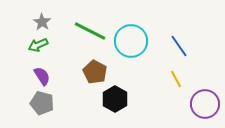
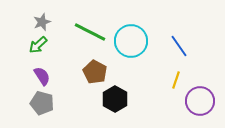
gray star: rotated 18 degrees clockwise
green line: moved 1 px down
green arrow: rotated 18 degrees counterclockwise
yellow line: moved 1 px down; rotated 48 degrees clockwise
purple circle: moved 5 px left, 3 px up
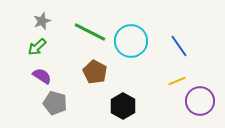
gray star: moved 1 px up
green arrow: moved 1 px left, 2 px down
purple semicircle: rotated 24 degrees counterclockwise
yellow line: moved 1 px right, 1 px down; rotated 48 degrees clockwise
black hexagon: moved 8 px right, 7 px down
gray pentagon: moved 13 px right
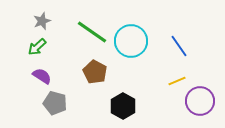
green line: moved 2 px right; rotated 8 degrees clockwise
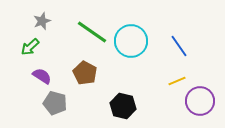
green arrow: moved 7 px left
brown pentagon: moved 10 px left, 1 px down
black hexagon: rotated 15 degrees counterclockwise
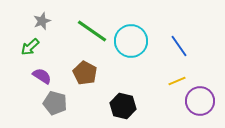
green line: moved 1 px up
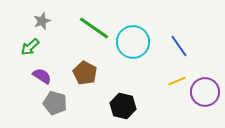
green line: moved 2 px right, 3 px up
cyan circle: moved 2 px right, 1 px down
purple circle: moved 5 px right, 9 px up
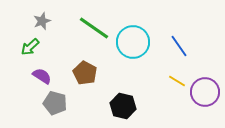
yellow line: rotated 54 degrees clockwise
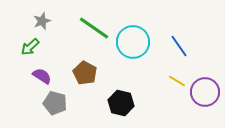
black hexagon: moved 2 px left, 3 px up
